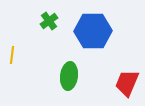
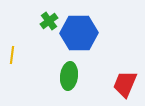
blue hexagon: moved 14 px left, 2 px down
red trapezoid: moved 2 px left, 1 px down
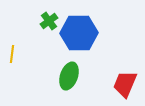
yellow line: moved 1 px up
green ellipse: rotated 12 degrees clockwise
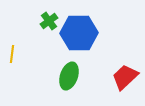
red trapezoid: moved 7 px up; rotated 24 degrees clockwise
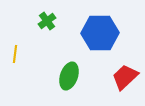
green cross: moved 2 px left
blue hexagon: moved 21 px right
yellow line: moved 3 px right
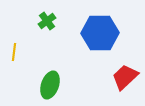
yellow line: moved 1 px left, 2 px up
green ellipse: moved 19 px left, 9 px down
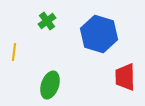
blue hexagon: moved 1 px left, 1 px down; rotated 18 degrees clockwise
red trapezoid: rotated 48 degrees counterclockwise
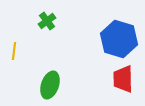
blue hexagon: moved 20 px right, 5 px down
yellow line: moved 1 px up
red trapezoid: moved 2 px left, 2 px down
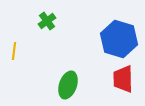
green ellipse: moved 18 px right
